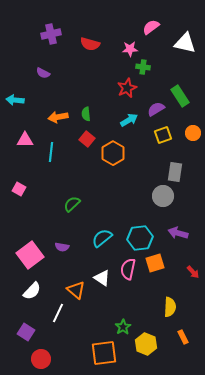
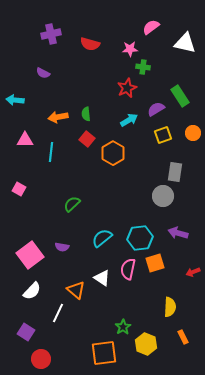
red arrow at (193, 272): rotated 112 degrees clockwise
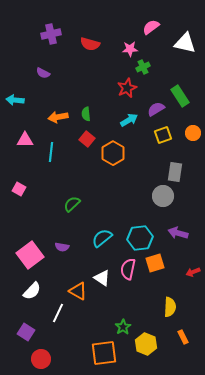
green cross at (143, 67): rotated 32 degrees counterclockwise
orange triangle at (76, 290): moved 2 px right, 1 px down; rotated 12 degrees counterclockwise
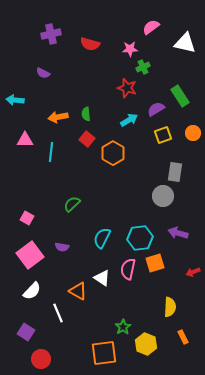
red star at (127, 88): rotated 30 degrees counterclockwise
pink square at (19, 189): moved 8 px right, 29 px down
cyan semicircle at (102, 238): rotated 25 degrees counterclockwise
white line at (58, 313): rotated 48 degrees counterclockwise
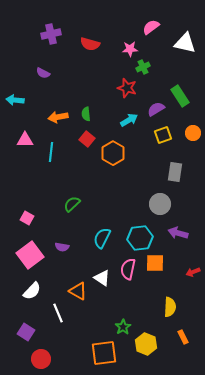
gray circle at (163, 196): moved 3 px left, 8 px down
orange square at (155, 263): rotated 18 degrees clockwise
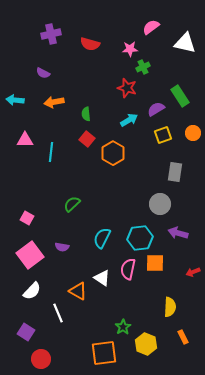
orange arrow at (58, 117): moved 4 px left, 15 px up
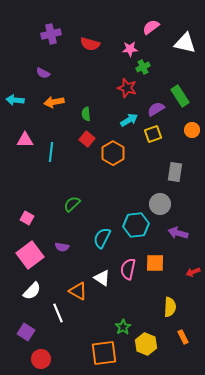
orange circle at (193, 133): moved 1 px left, 3 px up
yellow square at (163, 135): moved 10 px left, 1 px up
cyan hexagon at (140, 238): moved 4 px left, 13 px up
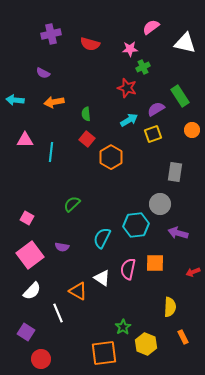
orange hexagon at (113, 153): moved 2 px left, 4 px down
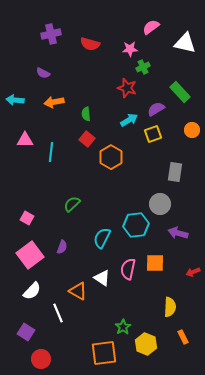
green rectangle at (180, 96): moved 4 px up; rotated 10 degrees counterclockwise
purple semicircle at (62, 247): rotated 80 degrees counterclockwise
